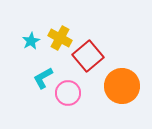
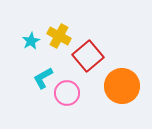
yellow cross: moved 1 px left, 2 px up
pink circle: moved 1 px left
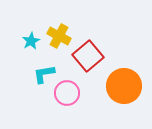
cyan L-shape: moved 1 px right, 4 px up; rotated 20 degrees clockwise
orange circle: moved 2 px right
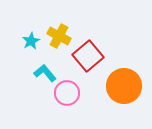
cyan L-shape: moved 1 px right, 1 px up; rotated 60 degrees clockwise
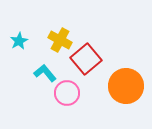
yellow cross: moved 1 px right, 4 px down
cyan star: moved 12 px left
red square: moved 2 px left, 3 px down
orange circle: moved 2 px right
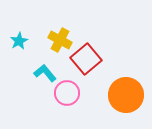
orange circle: moved 9 px down
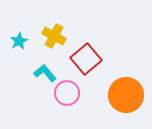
yellow cross: moved 6 px left, 4 px up
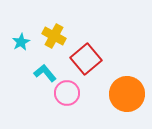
cyan star: moved 2 px right, 1 px down
orange circle: moved 1 px right, 1 px up
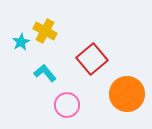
yellow cross: moved 9 px left, 5 px up
red square: moved 6 px right
pink circle: moved 12 px down
